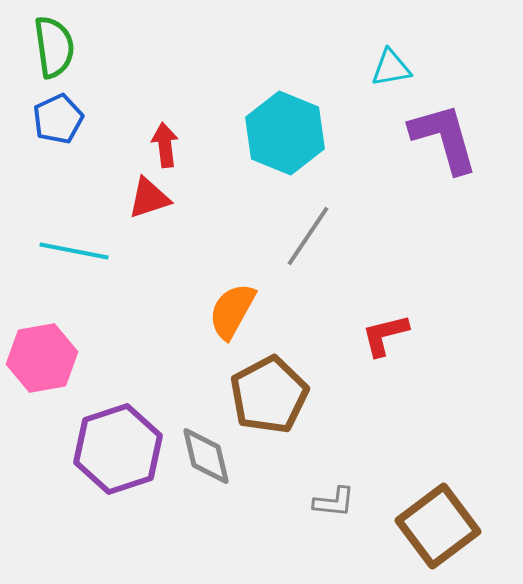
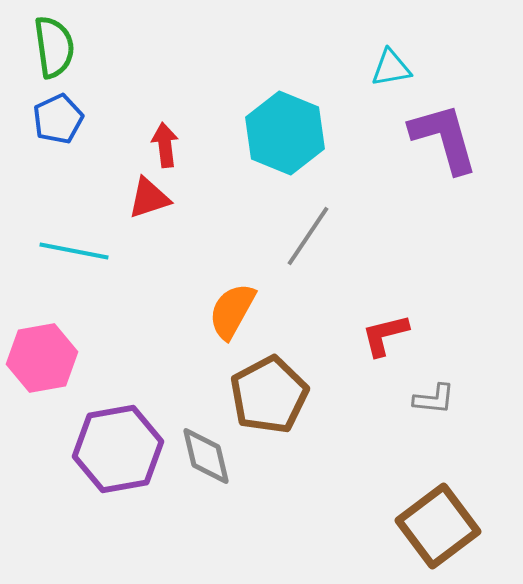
purple hexagon: rotated 8 degrees clockwise
gray L-shape: moved 100 px right, 103 px up
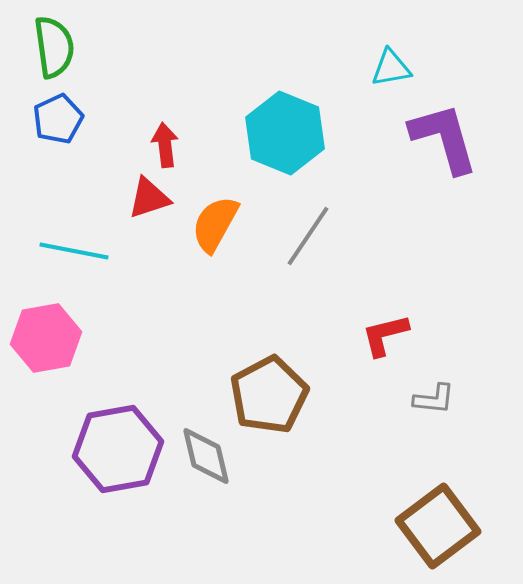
orange semicircle: moved 17 px left, 87 px up
pink hexagon: moved 4 px right, 20 px up
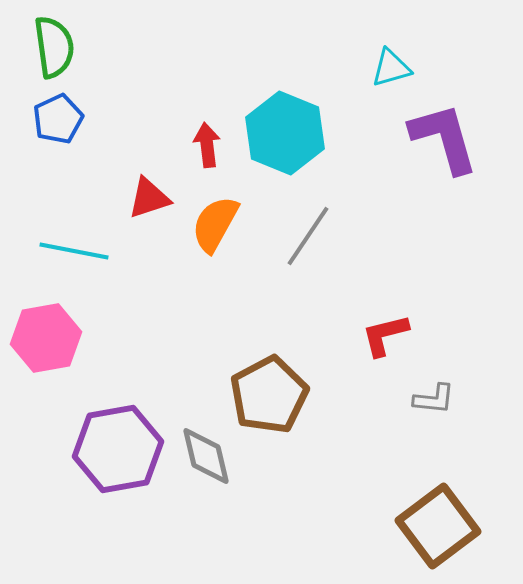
cyan triangle: rotated 6 degrees counterclockwise
red arrow: moved 42 px right
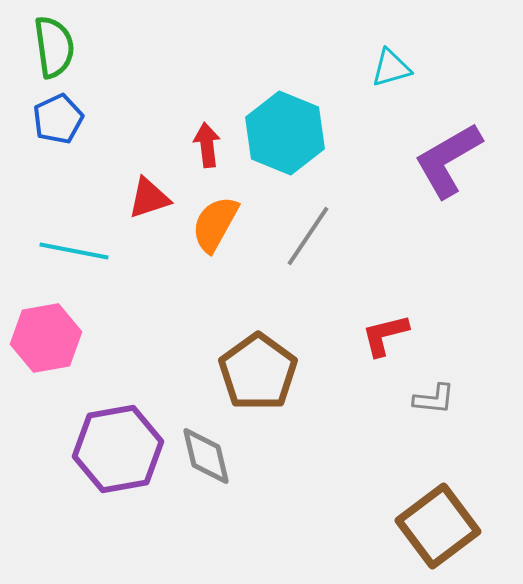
purple L-shape: moved 4 px right, 22 px down; rotated 104 degrees counterclockwise
brown pentagon: moved 11 px left, 23 px up; rotated 8 degrees counterclockwise
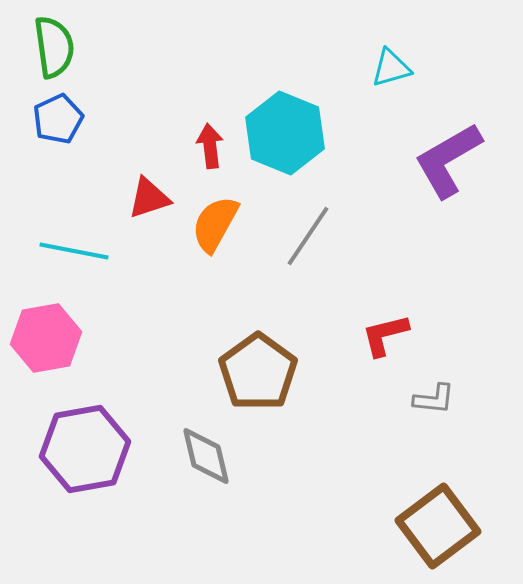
red arrow: moved 3 px right, 1 px down
purple hexagon: moved 33 px left
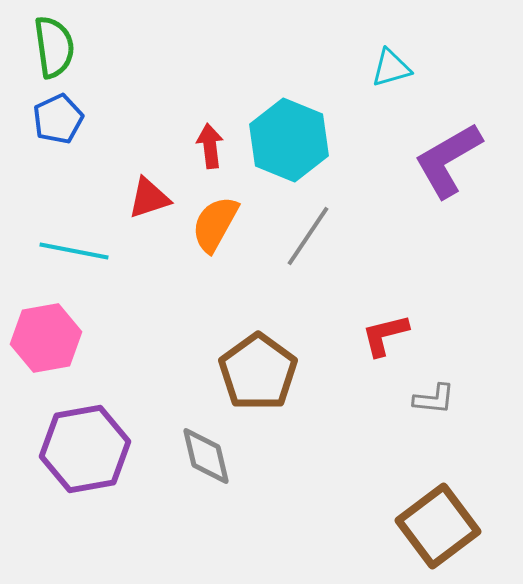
cyan hexagon: moved 4 px right, 7 px down
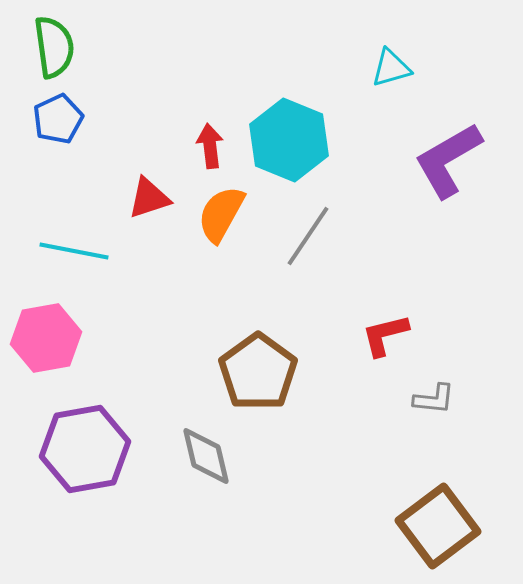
orange semicircle: moved 6 px right, 10 px up
